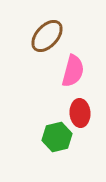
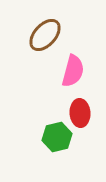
brown ellipse: moved 2 px left, 1 px up
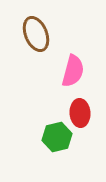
brown ellipse: moved 9 px left, 1 px up; rotated 64 degrees counterclockwise
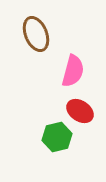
red ellipse: moved 2 px up; rotated 52 degrees counterclockwise
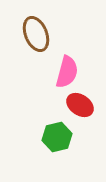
pink semicircle: moved 6 px left, 1 px down
red ellipse: moved 6 px up
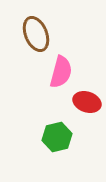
pink semicircle: moved 6 px left
red ellipse: moved 7 px right, 3 px up; rotated 16 degrees counterclockwise
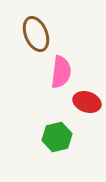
pink semicircle: rotated 8 degrees counterclockwise
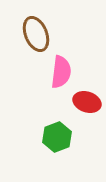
green hexagon: rotated 8 degrees counterclockwise
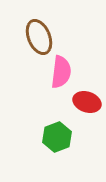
brown ellipse: moved 3 px right, 3 px down
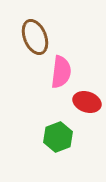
brown ellipse: moved 4 px left
green hexagon: moved 1 px right
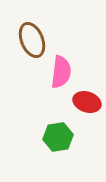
brown ellipse: moved 3 px left, 3 px down
green hexagon: rotated 12 degrees clockwise
